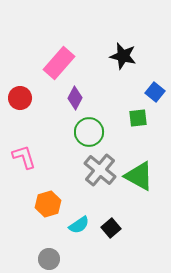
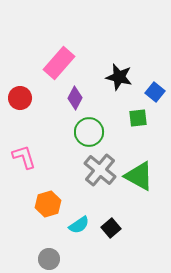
black star: moved 4 px left, 21 px down
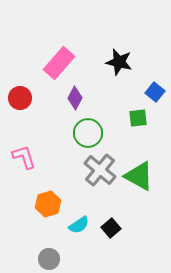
black star: moved 15 px up
green circle: moved 1 px left, 1 px down
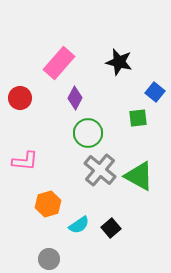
pink L-shape: moved 1 px right, 4 px down; rotated 112 degrees clockwise
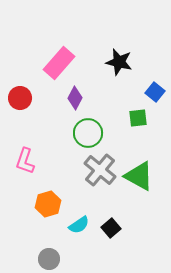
pink L-shape: rotated 104 degrees clockwise
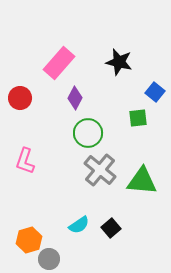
green triangle: moved 3 px right, 5 px down; rotated 24 degrees counterclockwise
orange hexagon: moved 19 px left, 36 px down
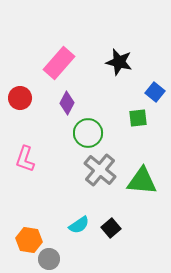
purple diamond: moved 8 px left, 5 px down
pink L-shape: moved 2 px up
orange hexagon: rotated 25 degrees clockwise
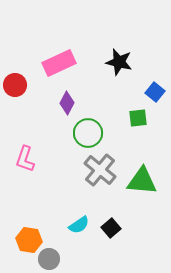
pink rectangle: rotated 24 degrees clockwise
red circle: moved 5 px left, 13 px up
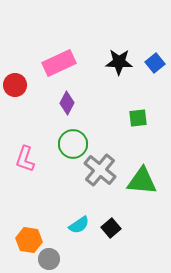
black star: rotated 12 degrees counterclockwise
blue square: moved 29 px up; rotated 12 degrees clockwise
green circle: moved 15 px left, 11 px down
